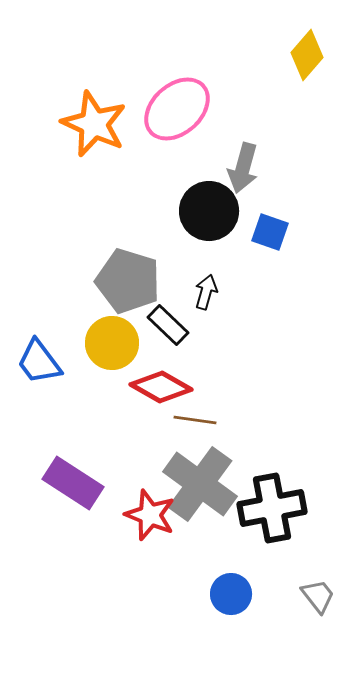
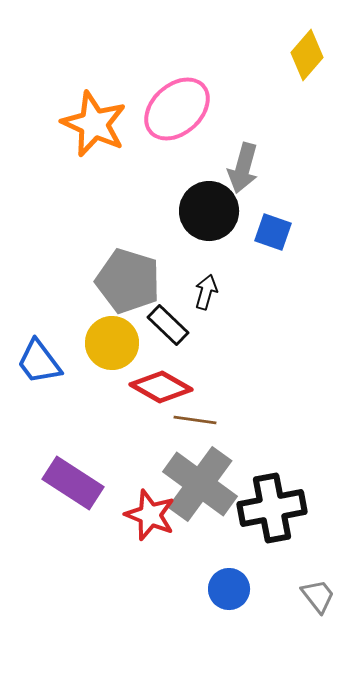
blue square: moved 3 px right
blue circle: moved 2 px left, 5 px up
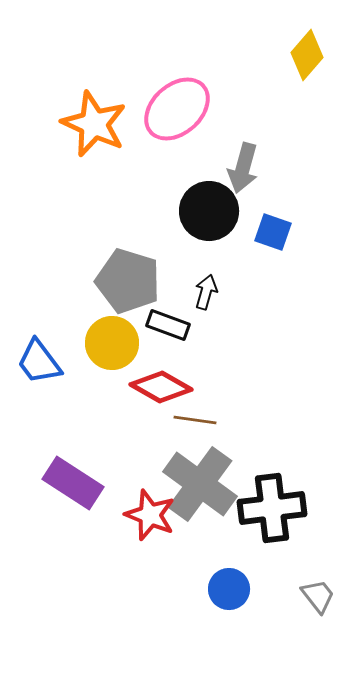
black rectangle: rotated 24 degrees counterclockwise
black cross: rotated 4 degrees clockwise
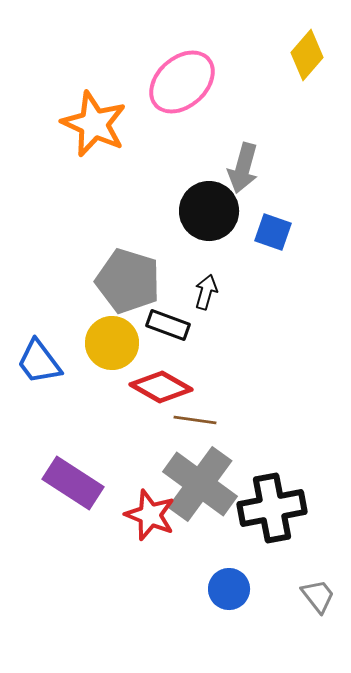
pink ellipse: moved 5 px right, 27 px up
black cross: rotated 4 degrees counterclockwise
